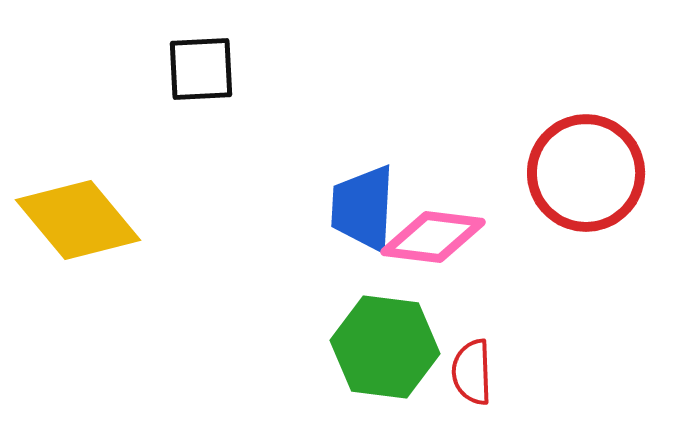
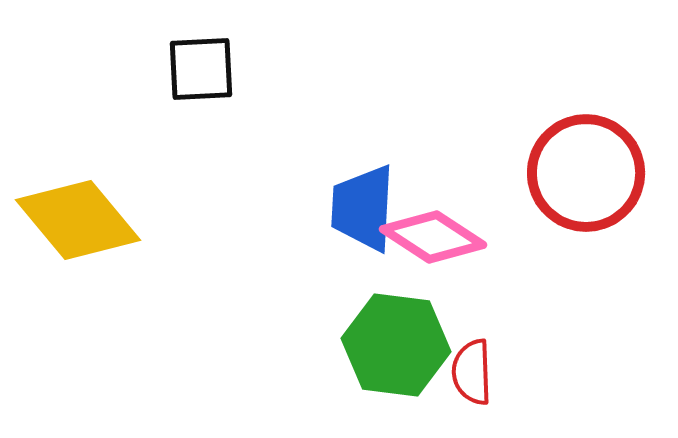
pink diamond: rotated 26 degrees clockwise
green hexagon: moved 11 px right, 2 px up
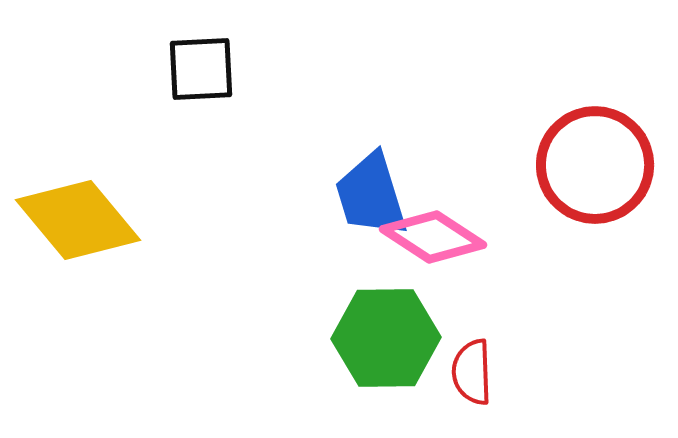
red circle: moved 9 px right, 8 px up
blue trapezoid: moved 8 px right, 13 px up; rotated 20 degrees counterclockwise
green hexagon: moved 10 px left, 7 px up; rotated 8 degrees counterclockwise
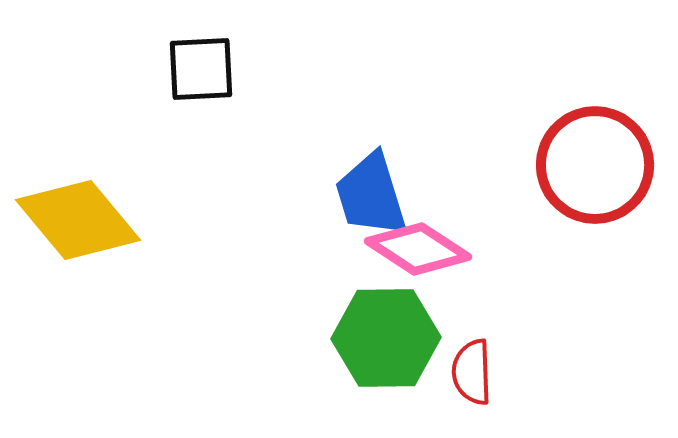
pink diamond: moved 15 px left, 12 px down
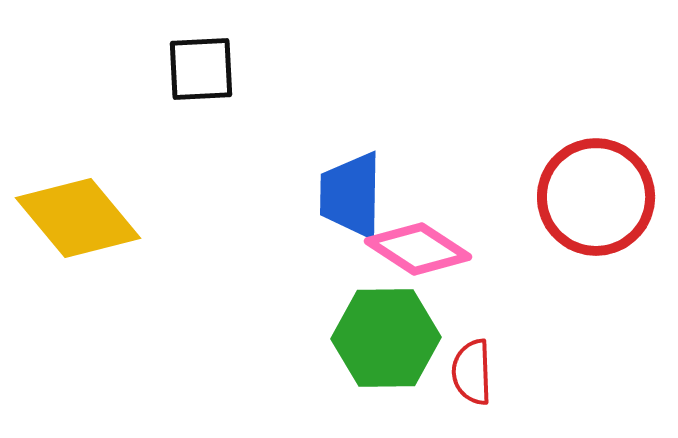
red circle: moved 1 px right, 32 px down
blue trapezoid: moved 20 px left; rotated 18 degrees clockwise
yellow diamond: moved 2 px up
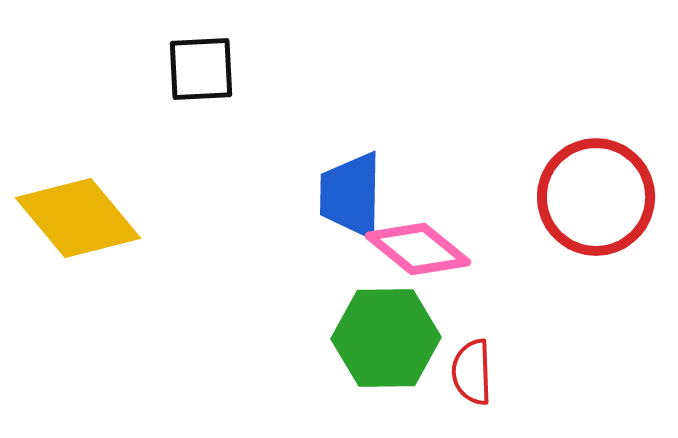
pink diamond: rotated 6 degrees clockwise
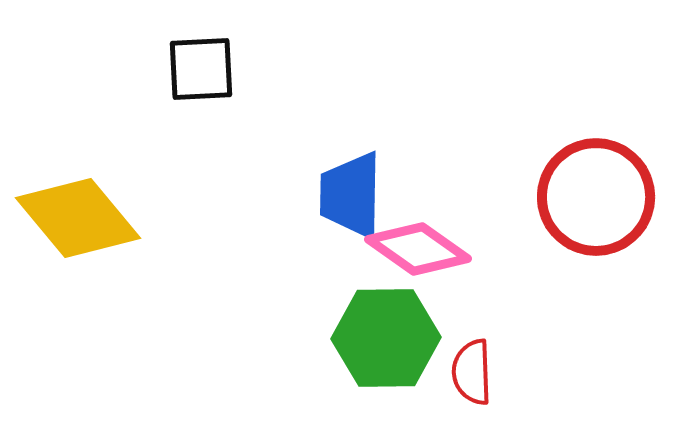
pink diamond: rotated 4 degrees counterclockwise
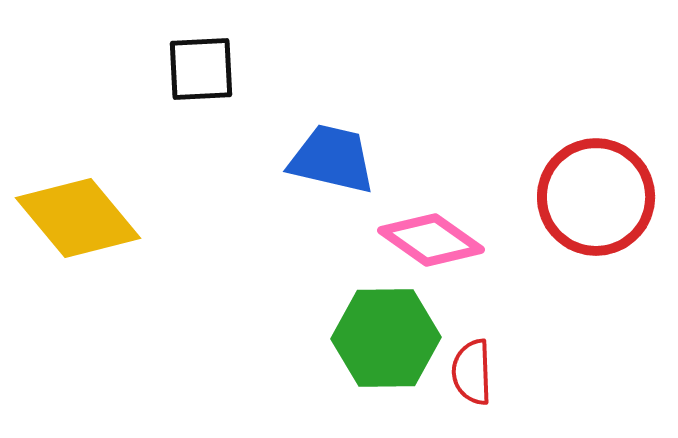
blue trapezoid: moved 19 px left, 36 px up; rotated 102 degrees clockwise
pink diamond: moved 13 px right, 9 px up
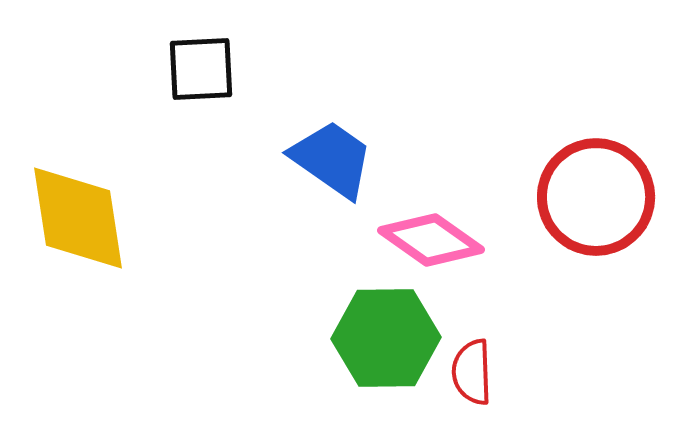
blue trapezoid: rotated 22 degrees clockwise
yellow diamond: rotated 31 degrees clockwise
